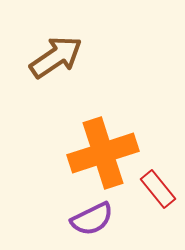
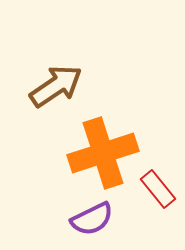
brown arrow: moved 29 px down
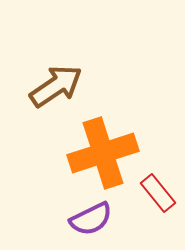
red rectangle: moved 4 px down
purple semicircle: moved 1 px left
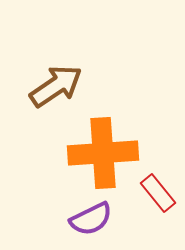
orange cross: rotated 14 degrees clockwise
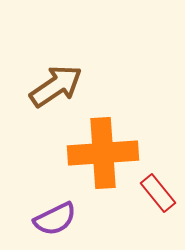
purple semicircle: moved 36 px left
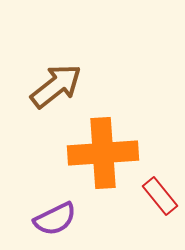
brown arrow: rotated 4 degrees counterclockwise
red rectangle: moved 2 px right, 3 px down
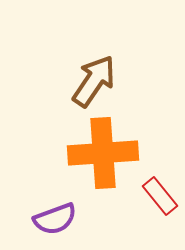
brown arrow: moved 38 px right, 5 px up; rotated 18 degrees counterclockwise
purple semicircle: rotated 6 degrees clockwise
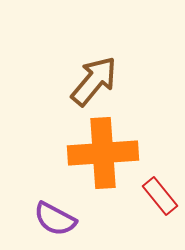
brown arrow: rotated 6 degrees clockwise
purple semicircle: rotated 48 degrees clockwise
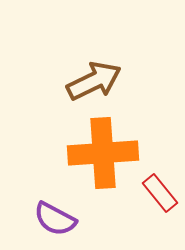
brown arrow: rotated 24 degrees clockwise
red rectangle: moved 3 px up
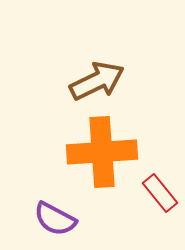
brown arrow: moved 3 px right
orange cross: moved 1 px left, 1 px up
